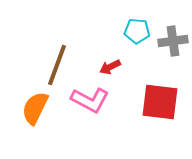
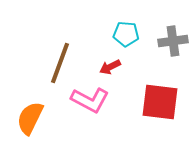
cyan pentagon: moved 11 px left, 3 px down
brown line: moved 3 px right, 2 px up
orange semicircle: moved 5 px left, 10 px down
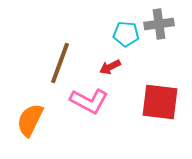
gray cross: moved 14 px left, 17 px up
pink L-shape: moved 1 px left, 1 px down
orange semicircle: moved 2 px down
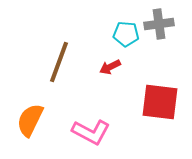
brown line: moved 1 px left, 1 px up
pink L-shape: moved 2 px right, 31 px down
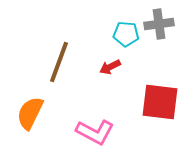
orange semicircle: moved 7 px up
pink L-shape: moved 4 px right
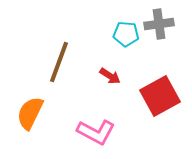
red arrow: moved 9 px down; rotated 120 degrees counterclockwise
red square: moved 6 px up; rotated 36 degrees counterclockwise
pink L-shape: moved 1 px right
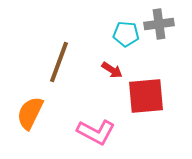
red arrow: moved 2 px right, 6 px up
red square: moved 14 px left; rotated 24 degrees clockwise
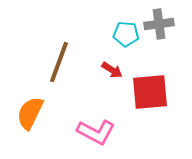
red square: moved 4 px right, 4 px up
